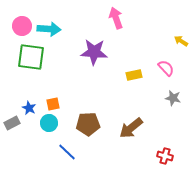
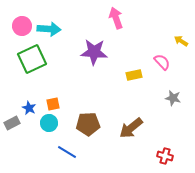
green square: moved 1 px right, 2 px down; rotated 32 degrees counterclockwise
pink semicircle: moved 4 px left, 6 px up
blue line: rotated 12 degrees counterclockwise
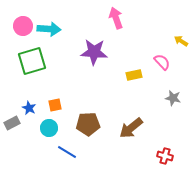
pink circle: moved 1 px right
green square: moved 2 px down; rotated 8 degrees clockwise
orange square: moved 2 px right, 1 px down
cyan circle: moved 5 px down
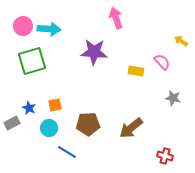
yellow rectangle: moved 2 px right, 4 px up; rotated 21 degrees clockwise
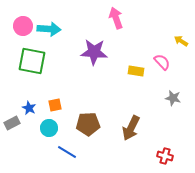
green square: rotated 28 degrees clockwise
brown arrow: rotated 25 degrees counterclockwise
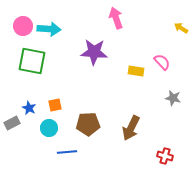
yellow arrow: moved 13 px up
blue line: rotated 36 degrees counterclockwise
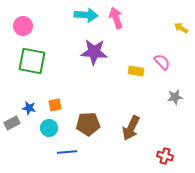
cyan arrow: moved 37 px right, 14 px up
gray star: moved 2 px right, 1 px up; rotated 21 degrees counterclockwise
blue star: rotated 16 degrees counterclockwise
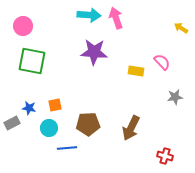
cyan arrow: moved 3 px right
blue line: moved 4 px up
